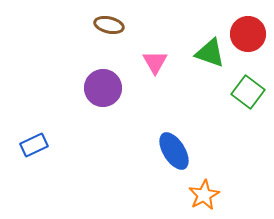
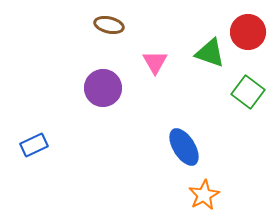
red circle: moved 2 px up
blue ellipse: moved 10 px right, 4 px up
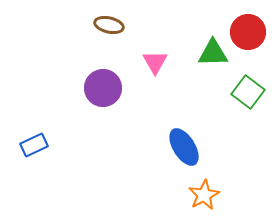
green triangle: moved 3 px right; rotated 20 degrees counterclockwise
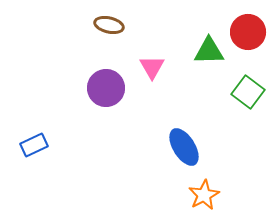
green triangle: moved 4 px left, 2 px up
pink triangle: moved 3 px left, 5 px down
purple circle: moved 3 px right
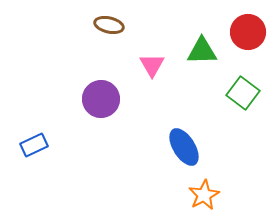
green triangle: moved 7 px left
pink triangle: moved 2 px up
purple circle: moved 5 px left, 11 px down
green square: moved 5 px left, 1 px down
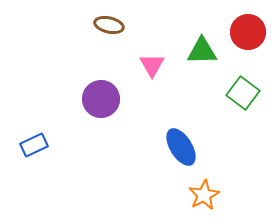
blue ellipse: moved 3 px left
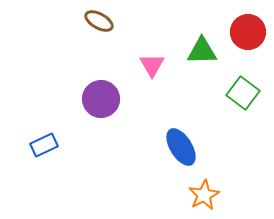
brown ellipse: moved 10 px left, 4 px up; rotated 16 degrees clockwise
blue rectangle: moved 10 px right
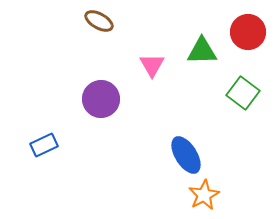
blue ellipse: moved 5 px right, 8 px down
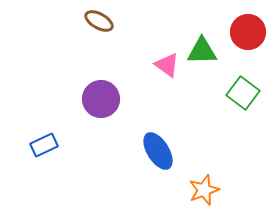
pink triangle: moved 15 px right; rotated 24 degrees counterclockwise
blue ellipse: moved 28 px left, 4 px up
orange star: moved 5 px up; rotated 8 degrees clockwise
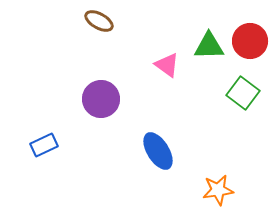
red circle: moved 2 px right, 9 px down
green triangle: moved 7 px right, 5 px up
orange star: moved 14 px right; rotated 12 degrees clockwise
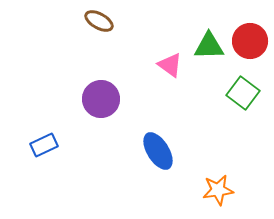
pink triangle: moved 3 px right
